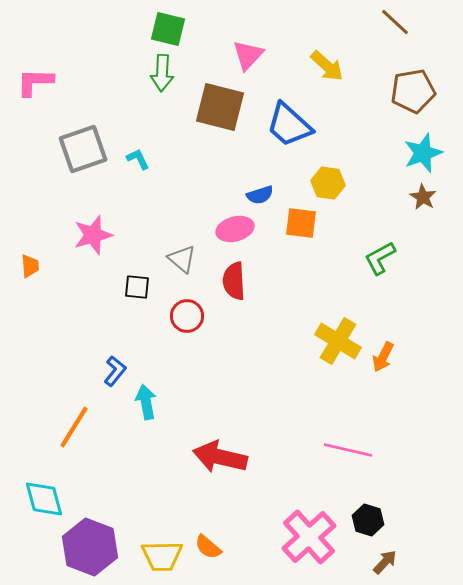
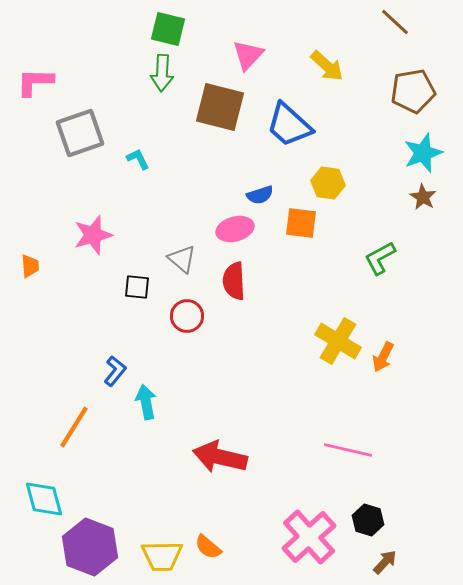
gray square: moved 3 px left, 16 px up
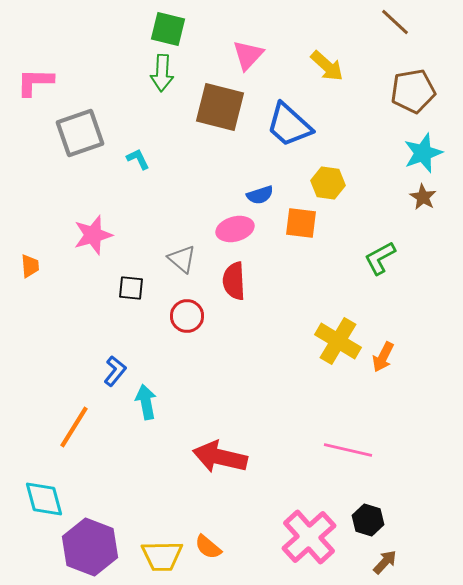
black square: moved 6 px left, 1 px down
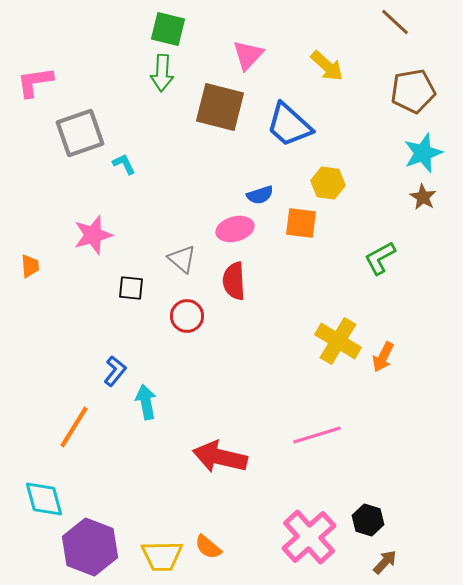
pink L-shape: rotated 9 degrees counterclockwise
cyan L-shape: moved 14 px left, 5 px down
pink line: moved 31 px left, 15 px up; rotated 30 degrees counterclockwise
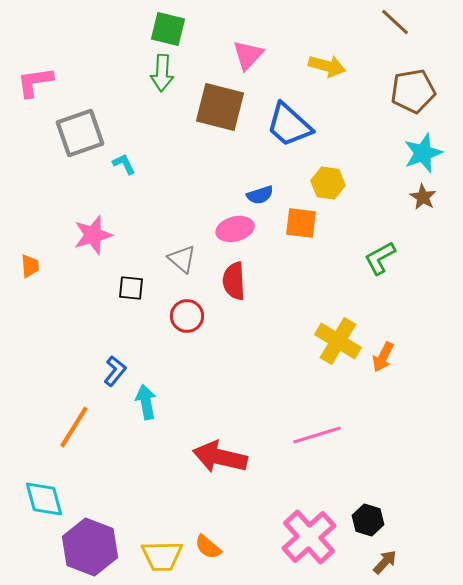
yellow arrow: rotated 27 degrees counterclockwise
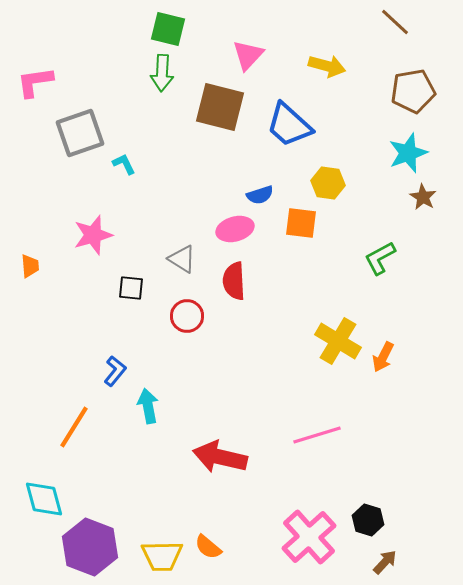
cyan star: moved 15 px left
gray triangle: rotated 8 degrees counterclockwise
cyan arrow: moved 2 px right, 4 px down
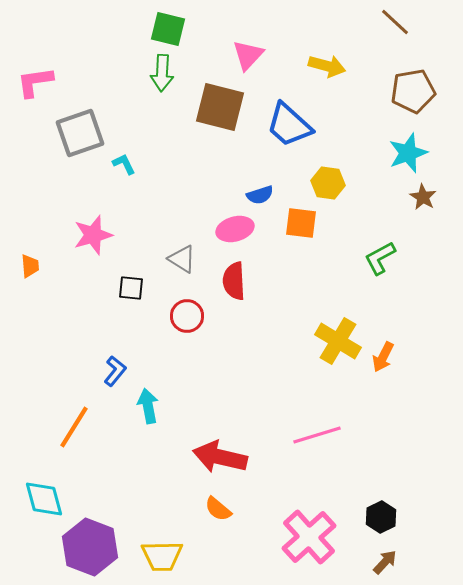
black hexagon: moved 13 px right, 3 px up; rotated 16 degrees clockwise
orange semicircle: moved 10 px right, 38 px up
